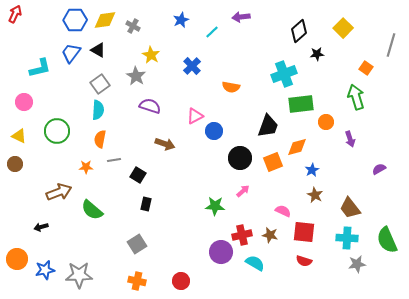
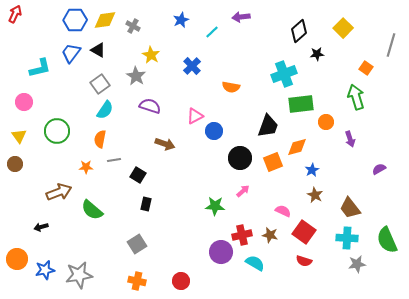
cyan semicircle at (98, 110): moved 7 px right; rotated 30 degrees clockwise
yellow triangle at (19, 136): rotated 28 degrees clockwise
red square at (304, 232): rotated 30 degrees clockwise
gray star at (79, 275): rotated 8 degrees counterclockwise
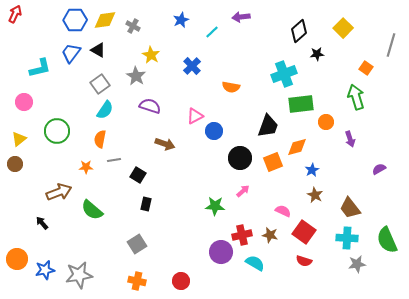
yellow triangle at (19, 136): moved 3 px down; rotated 28 degrees clockwise
black arrow at (41, 227): moved 1 px right, 4 px up; rotated 64 degrees clockwise
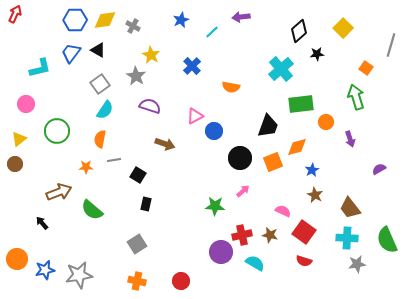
cyan cross at (284, 74): moved 3 px left, 5 px up; rotated 20 degrees counterclockwise
pink circle at (24, 102): moved 2 px right, 2 px down
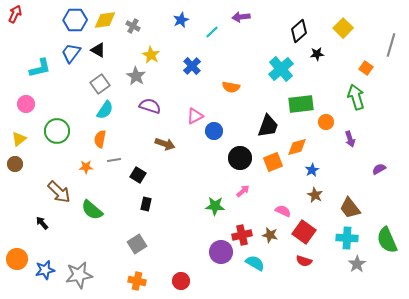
brown arrow at (59, 192): rotated 65 degrees clockwise
gray star at (357, 264): rotated 24 degrees counterclockwise
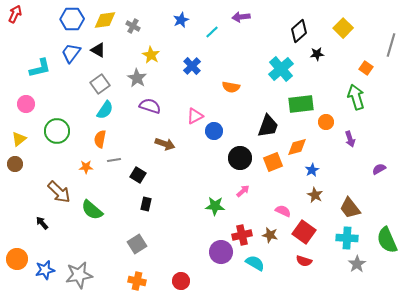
blue hexagon at (75, 20): moved 3 px left, 1 px up
gray star at (136, 76): moved 1 px right, 2 px down
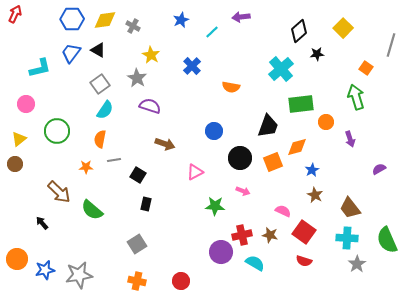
pink triangle at (195, 116): moved 56 px down
pink arrow at (243, 191): rotated 64 degrees clockwise
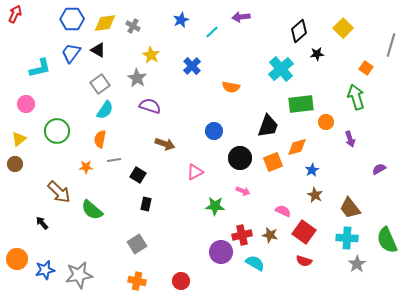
yellow diamond at (105, 20): moved 3 px down
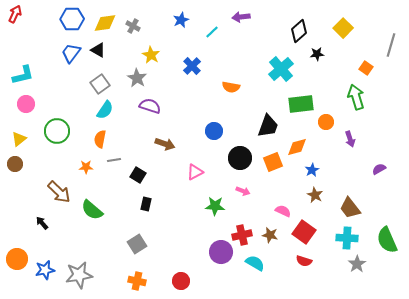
cyan L-shape at (40, 68): moved 17 px left, 7 px down
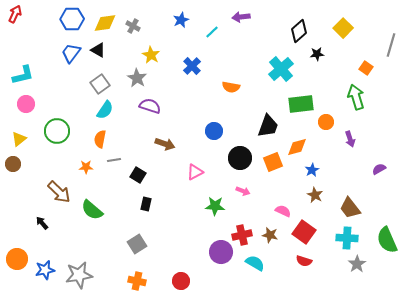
brown circle at (15, 164): moved 2 px left
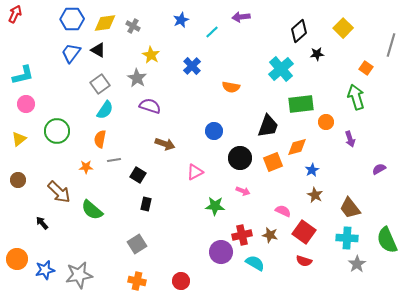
brown circle at (13, 164): moved 5 px right, 16 px down
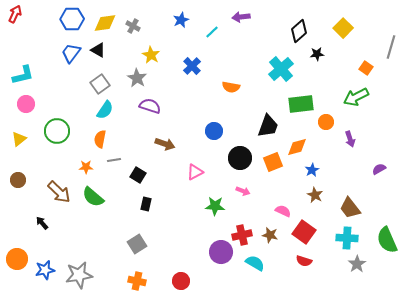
gray line at (391, 45): moved 2 px down
green arrow at (356, 97): rotated 100 degrees counterclockwise
green semicircle at (92, 210): moved 1 px right, 13 px up
